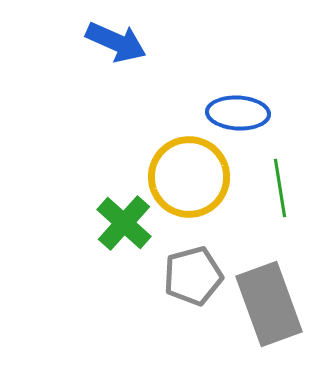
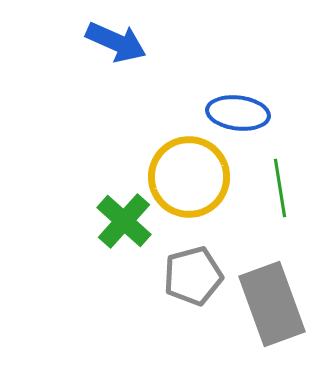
blue ellipse: rotated 4 degrees clockwise
green cross: moved 2 px up
gray rectangle: moved 3 px right
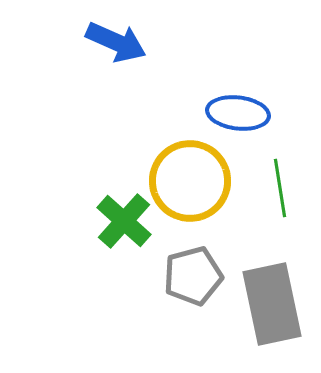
yellow circle: moved 1 px right, 4 px down
gray rectangle: rotated 8 degrees clockwise
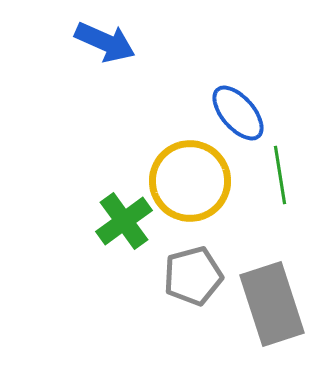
blue arrow: moved 11 px left
blue ellipse: rotated 42 degrees clockwise
green line: moved 13 px up
green cross: rotated 12 degrees clockwise
gray rectangle: rotated 6 degrees counterclockwise
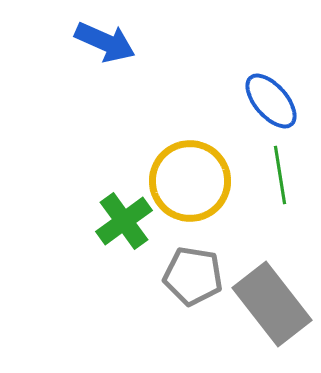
blue ellipse: moved 33 px right, 12 px up
gray pentagon: rotated 24 degrees clockwise
gray rectangle: rotated 20 degrees counterclockwise
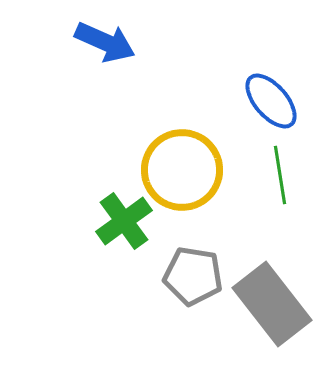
yellow circle: moved 8 px left, 11 px up
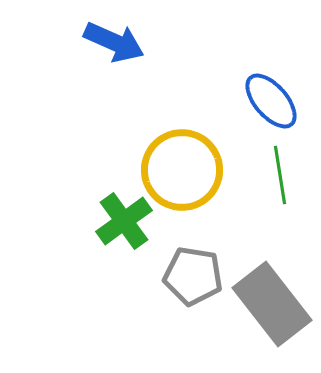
blue arrow: moved 9 px right
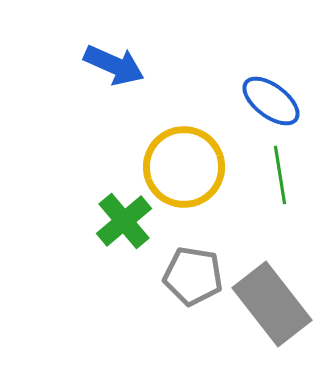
blue arrow: moved 23 px down
blue ellipse: rotated 12 degrees counterclockwise
yellow circle: moved 2 px right, 3 px up
green cross: rotated 4 degrees counterclockwise
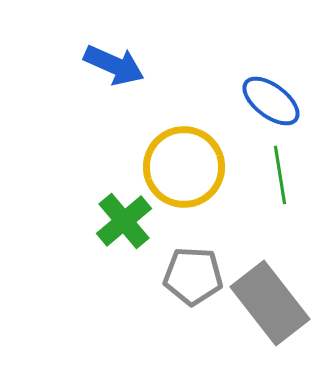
gray pentagon: rotated 6 degrees counterclockwise
gray rectangle: moved 2 px left, 1 px up
